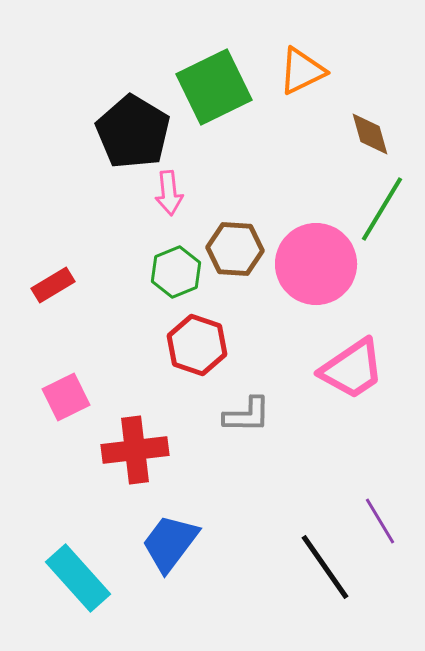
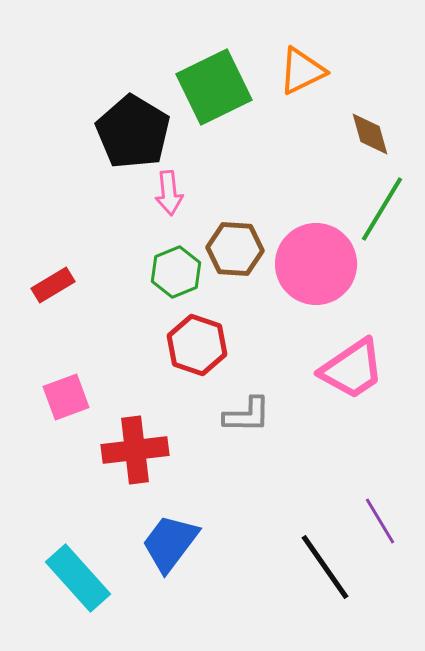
pink square: rotated 6 degrees clockwise
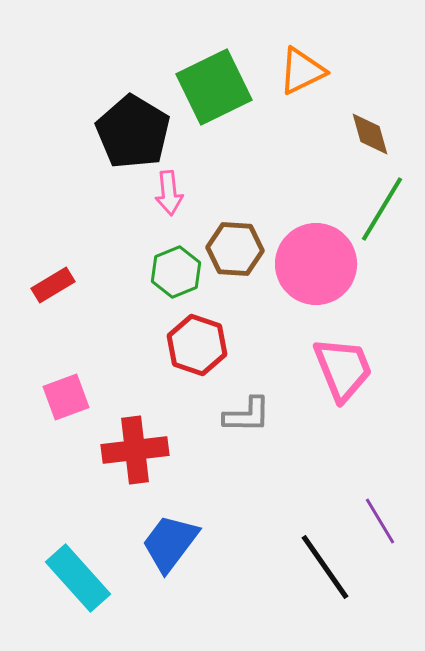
pink trapezoid: moved 9 px left; rotated 78 degrees counterclockwise
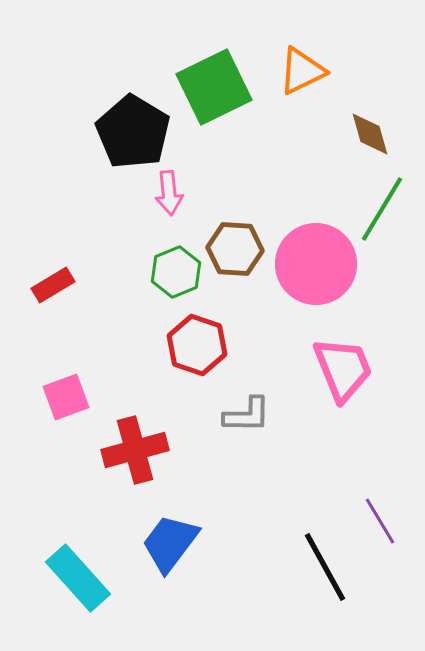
red cross: rotated 8 degrees counterclockwise
black line: rotated 6 degrees clockwise
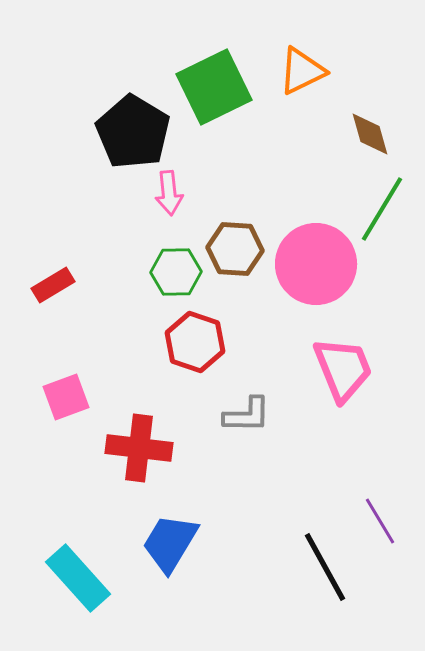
green hexagon: rotated 21 degrees clockwise
red hexagon: moved 2 px left, 3 px up
red cross: moved 4 px right, 2 px up; rotated 22 degrees clockwise
blue trapezoid: rotated 6 degrees counterclockwise
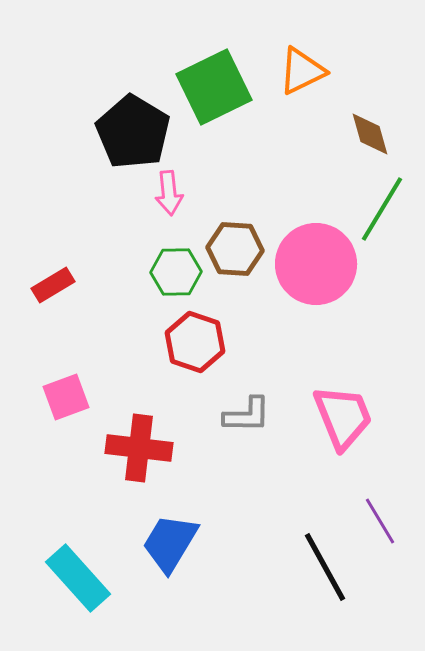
pink trapezoid: moved 48 px down
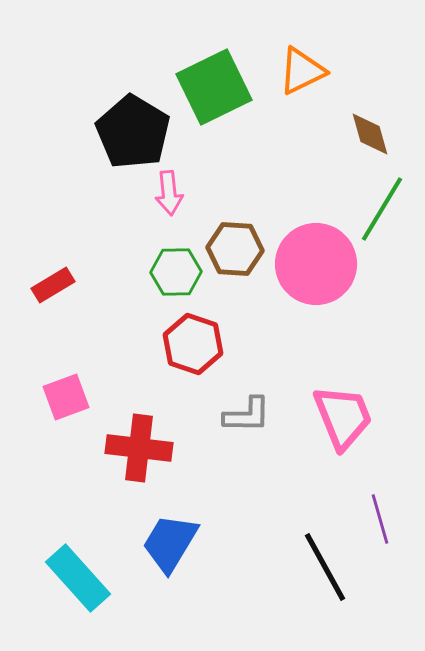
red hexagon: moved 2 px left, 2 px down
purple line: moved 2 px up; rotated 15 degrees clockwise
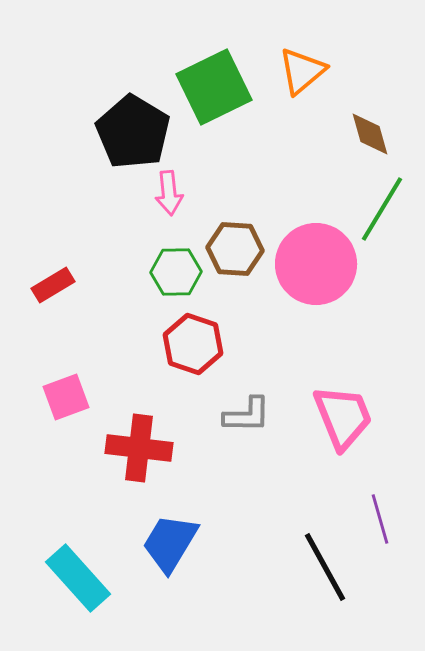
orange triangle: rotated 14 degrees counterclockwise
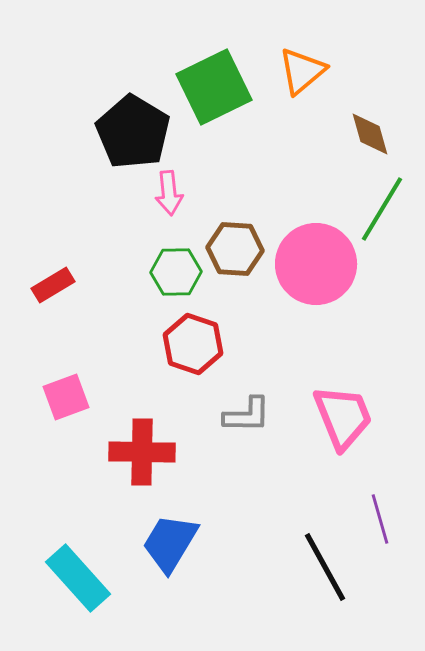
red cross: moved 3 px right, 4 px down; rotated 6 degrees counterclockwise
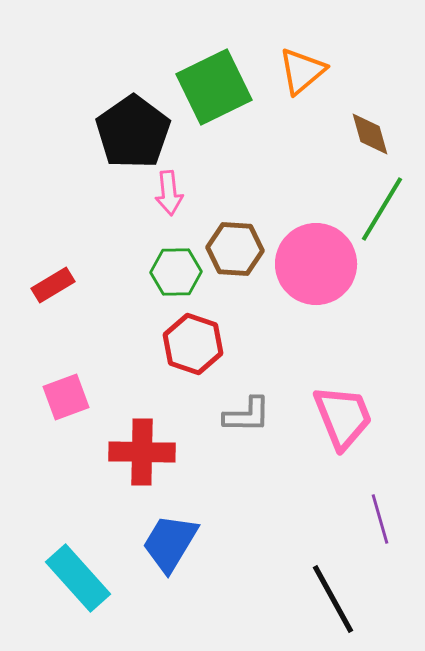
black pentagon: rotated 6 degrees clockwise
black line: moved 8 px right, 32 px down
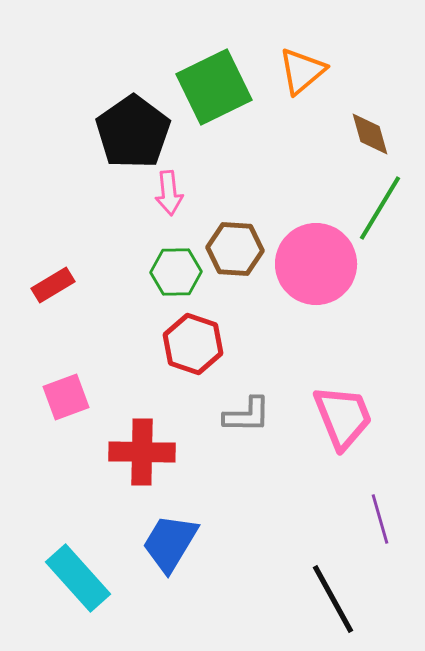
green line: moved 2 px left, 1 px up
